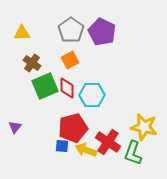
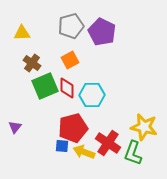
gray pentagon: moved 4 px up; rotated 20 degrees clockwise
red cross: moved 1 px down
yellow arrow: moved 2 px left, 2 px down
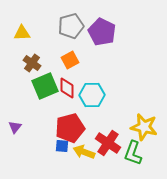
red pentagon: moved 3 px left
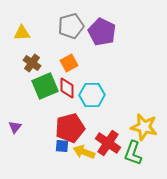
orange square: moved 1 px left, 3 px down
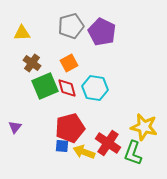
red diamond: rotated 15 degrees counterclockwise
cyan hexagon: moved 3 px right, 7 px up; rotated 10 degrees clockwise
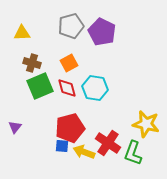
brown cross: rotated 18 degrees counterclockwise
green square: moved 5 px left
yellow star: moved 2 px right, 3 px up
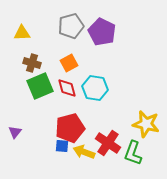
purple triangle: moved 5 px down
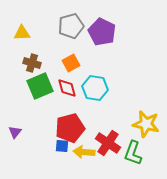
orange square: moved 2 px right
yellow arrow: rotated 15 degrees counterclockwise
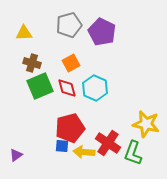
gray pentagon: moved 2 px left, 1 px up
yellow triangle: moved 2 px right
cyan hexagon: rotated 15 degrees clockwise
purple triangle: moved 1 px right, 23 px down; rotated 16 degrees clockwise
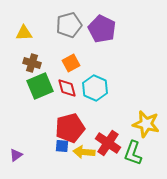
purple pentagon: moved 3 px up
